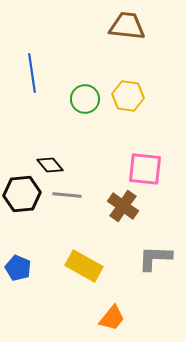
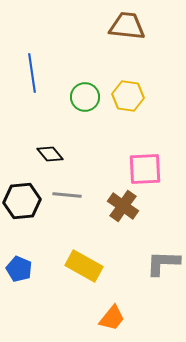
green circle: moved 2 px up
black diamond: moved 11 px up
pink square: rotated 9 degrees counterclockwise
black hexagon: moved 7 px down
gray L-shape: moved 8 px right, 5 px down
blue pentagon: moved 1 px right, 1 px down
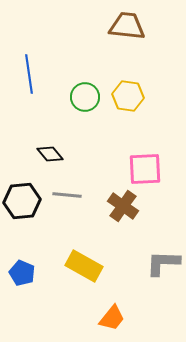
blue line: moved 3 px left, 1 px down
blue pentagon: moved 3 px right, 4 px down
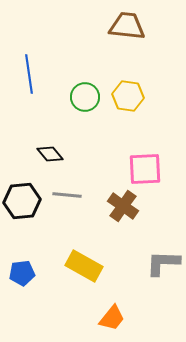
blue pentagon: rotated 30 degrees counterclockwise
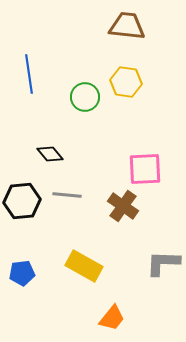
yellow hexagon: moved 2 px left, 14 px up
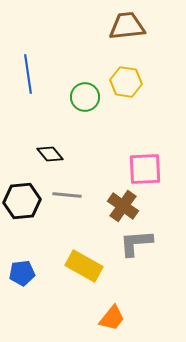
brown trapezoid: rotated 12 degrees counterclockwise
blue line: moved 1 px left
gray L-shape: moved 27 px left, 20 px up; rotated 6 degrees counterclockwise
